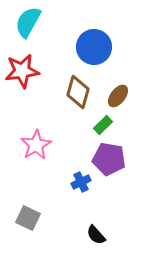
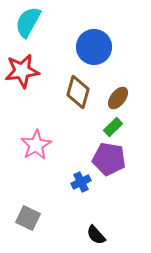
brown ellipse: moved 2 px down
green rectangle: moved 10 px right, 2 px down
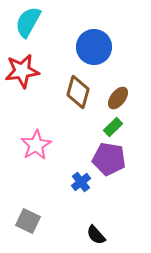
blue cross: rotated 12 degrees counterclockwise
gray square: moved 3 px down
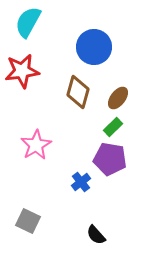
purple pentagon: moved 1 px right
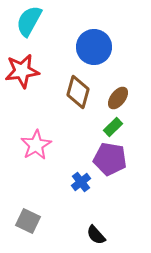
cyan semicircle: moved 1 px right, 1 px up
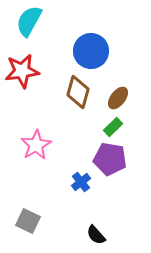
blue circle: moved 3 px left, 4 px down
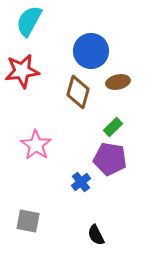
brown ellipse: moved 16 px up; rotated 40 degrees clockwise
pink star: rotated 8 degrees counterclockwise
gray square: rotated 15 degrees counterclockwise
black semicircle: rotated 15 degrees clockwise
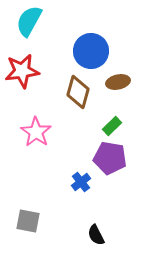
green rectangle: moved 1 px left, 1 px up
pink star: moved 13 px up
purple pentagon: moved 1 px up
